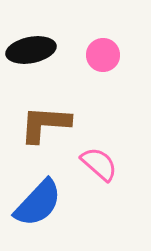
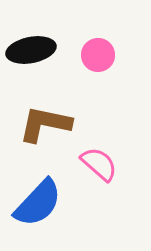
pink circle: moved 5 px left
brown L-shape: rotated 8 degrees clockwise
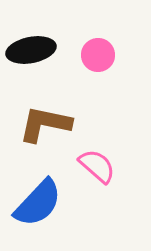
pink semicircle: moved 2 px left, 2 px down
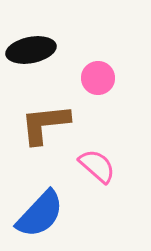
pink circle: moved 23 px down
brown L-shape: rotated 18 degrees counterclockwise
blue semicircle: moved 2 px right, 11 px down
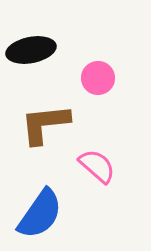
blue semicircle: rotated 8 degrees counterclockwise
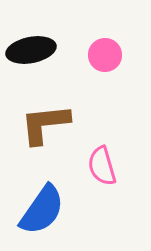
pink circle: moved 7 px right, 23 px up
pink semicircle: moved 5 px right; rotated 147 degrees counterclockwise
blue semicircle: moved 2 px right, 4 px up
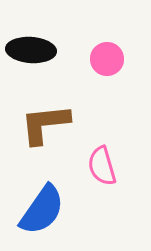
black ellipse: rotated 15 degrees clockwise
pink circle: moved 2 px right, 4 px down
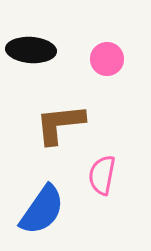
brown L-shape: moved 15 px right
pink semicircle: moved 9 px down; rotated 27 degrees clockwise
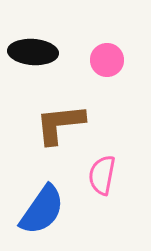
black ellipse: moved 2 px right, 2 px down
pink circle: moved 1 px down
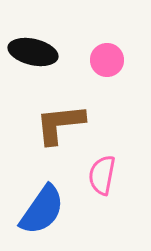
black ellipse: rotated 9 degrees clockwise
